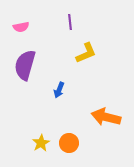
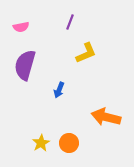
purple line: rotated 28 degrees clockwise
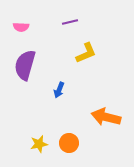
purple line: rotated 56 degrees clockwise
pink semicircle: rotated 14 degrees clockwise
yellow star: moved 2 px left, 1 px down; rotated 18 degrees clockwise
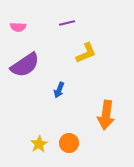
purple line: moved 3 px left, 1 px down
pink semicircle: moved 3 px left
purple semicircle: rotated 140 degrees counterclockwise
orange arrow: moved 2 px up; rotated 96 degrees counterclockwise
yellow star: rotated 18 degrees counterclockwise
